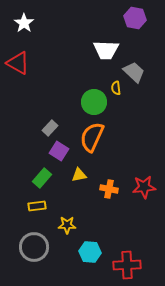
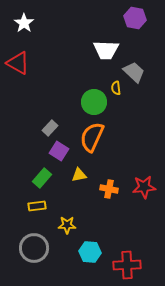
gray circle: moved 1 px down
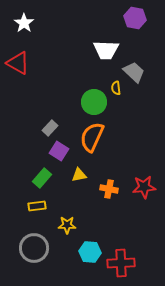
red cross: moved 6 px left, 2 px up
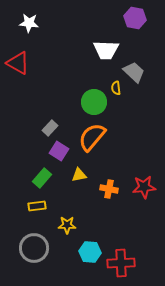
white star: moved 5 px right; rotated 30 degrees counterclockwise
orange semicircle: rotated 16 degrees clockwise
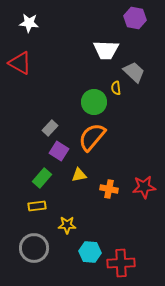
red triangle: moved 2 px right
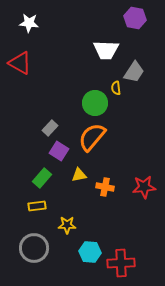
gray trapezoid: rotated 80 degrees clockwise
green circle: moved 1 px right, 1 px down
orange cross: moved 4 px left, 2 px up
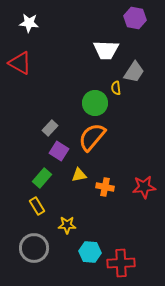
yellow rectangle: rotated 66 degrees clockwise
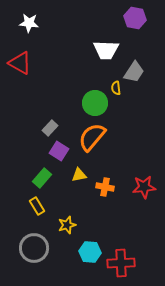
yellow star: rotated 18 degrees counterclockwise
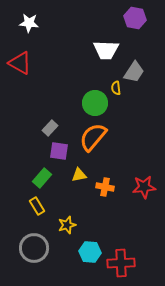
orange semicircle: moved 1 px right
purple square: rotated 24 degrees counterclockwise
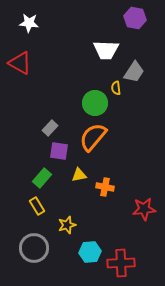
red star: moved 22 px down
cyan hexagon: rotated 10 degrees counterclockwise
